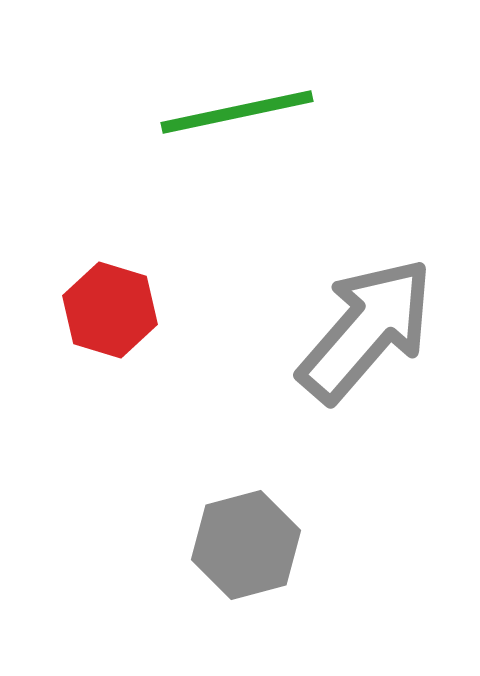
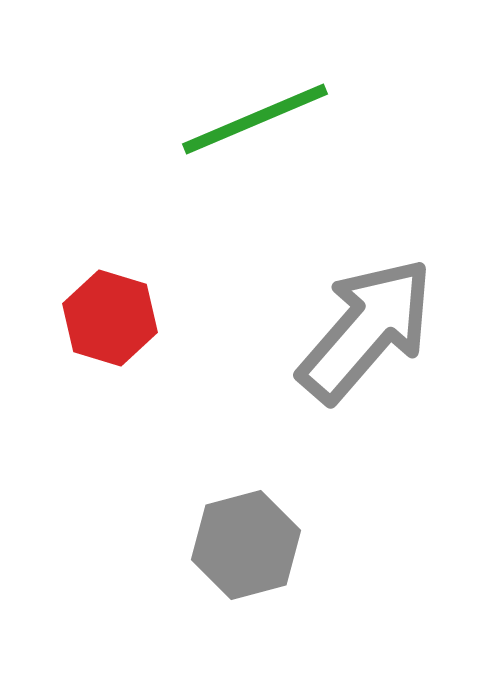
green line: moved 18 px right, 7 px down; rotated 11 degrees counterclockwise
red hexagon: moved 8 px down
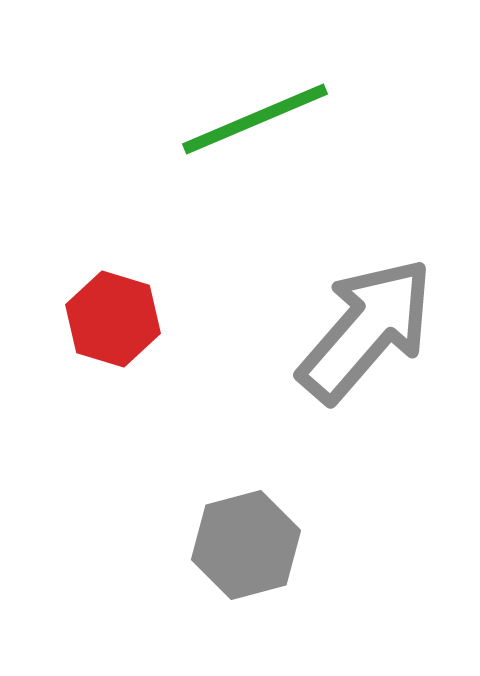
red hexagon: moved 3 px right, 1 px down
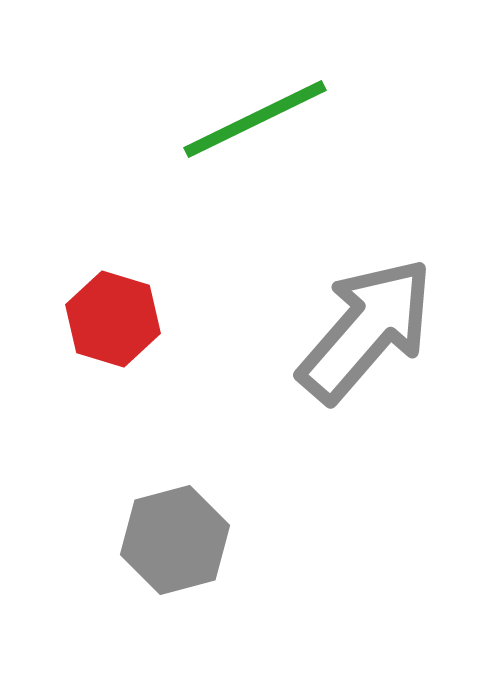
green line: rotated 3 degrees counterclockwise
gray hexagon: moved 71 px left, 5 px up
